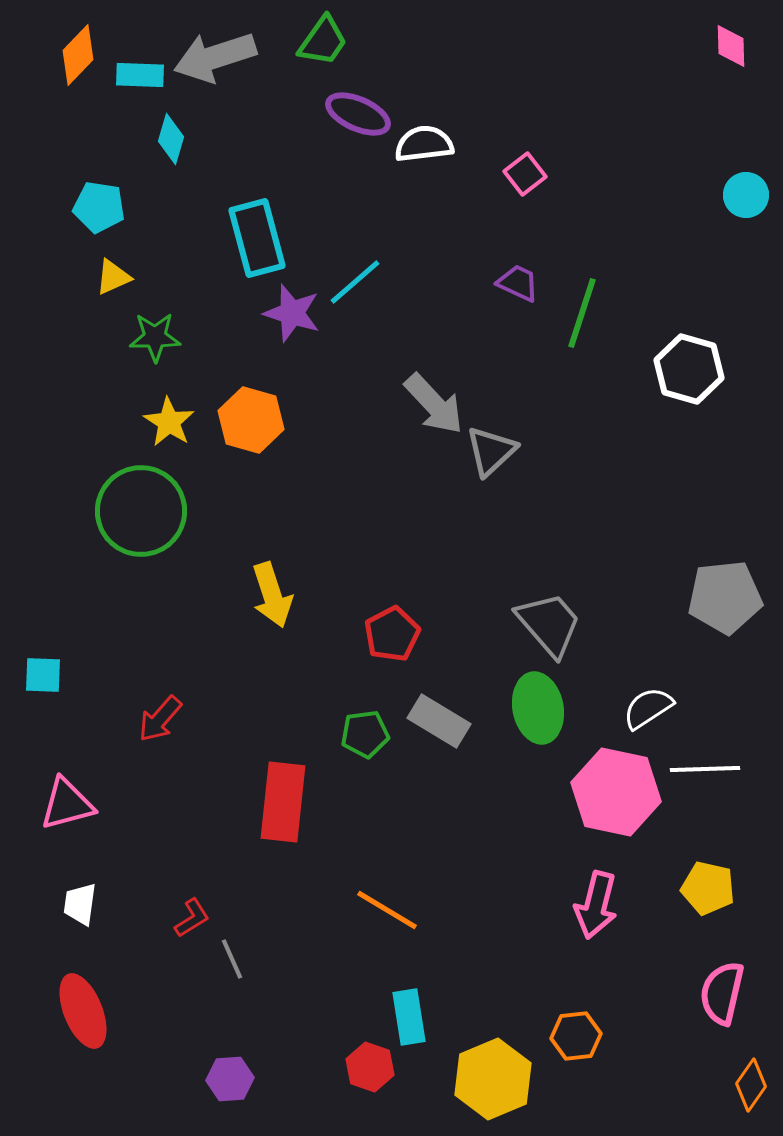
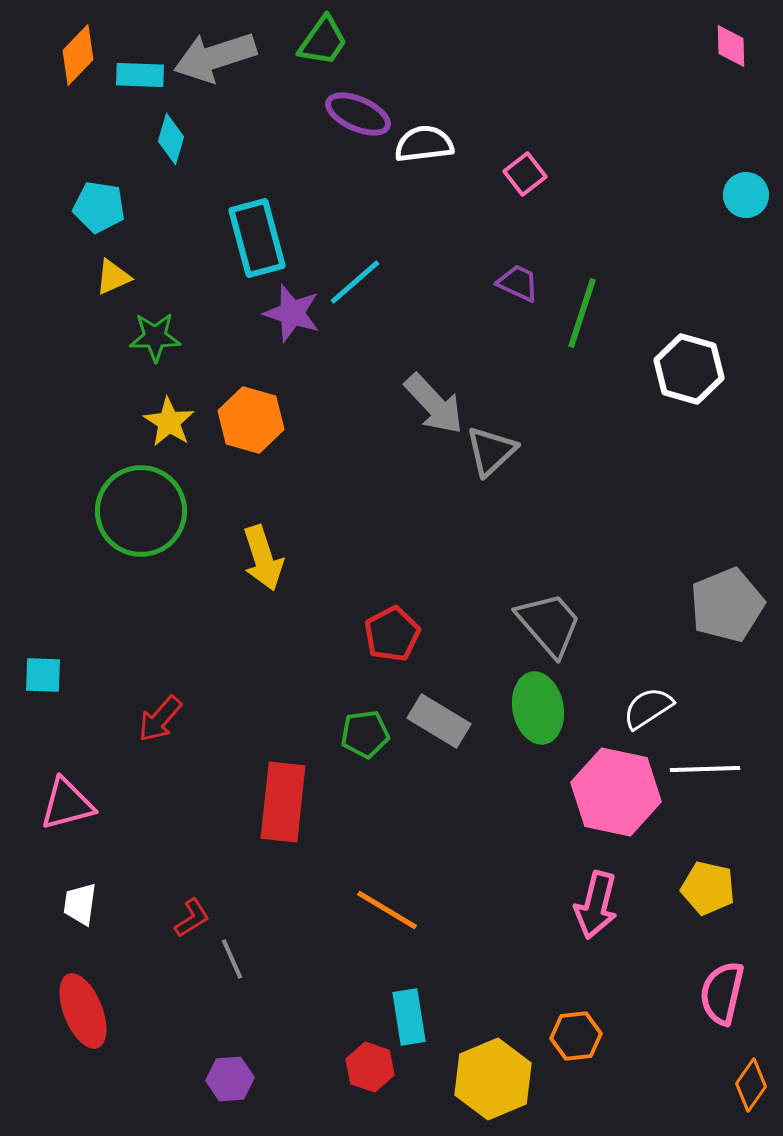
yellow arrow at (272, 595): moved 9 px left, 37 px up
gray pentagon at (725, 597): moved 2 px right, 8 px down; rotated 16 degrees counterclockwise
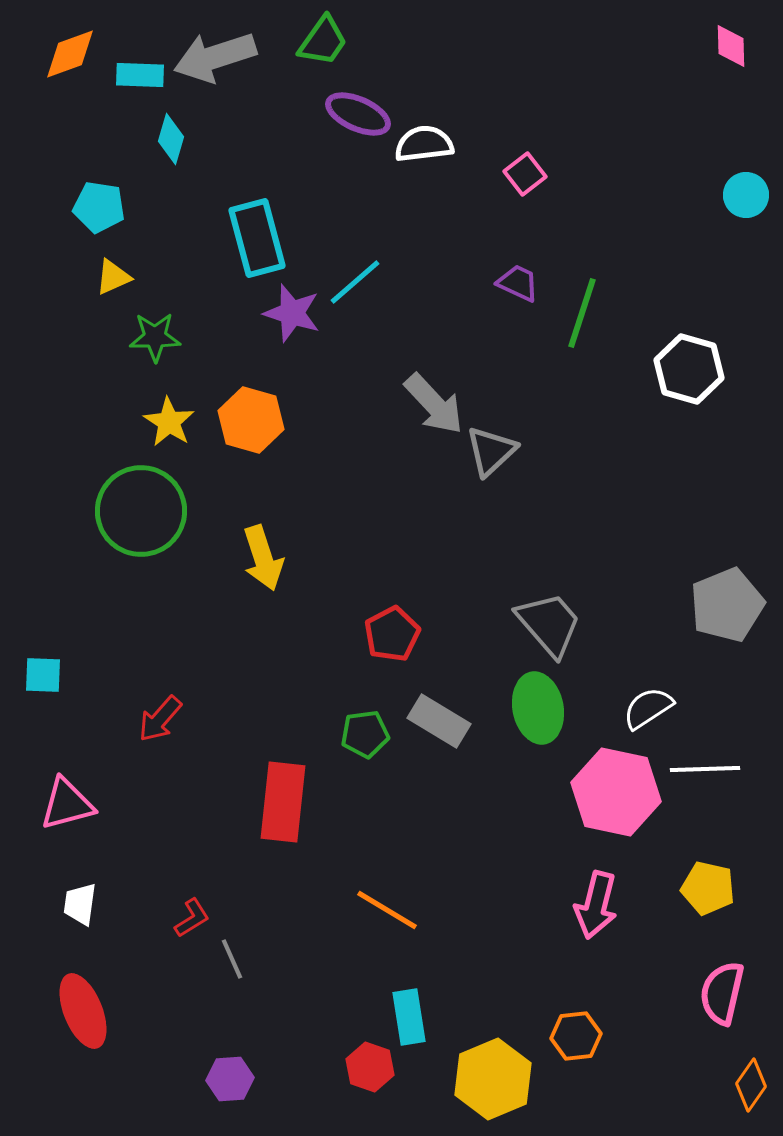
orange diamond at (78, 55): moved 8 px left, 1 px up; rotated 26 degrees clockwise
